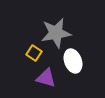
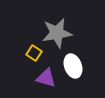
gray star: moved 1 px right
white ellipse: moved 5 px down
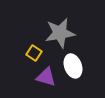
gray star: moved 3 px right
purple triangle: moved 1 px up
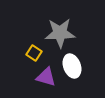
gray star: rotated 8 degrees clockwise
white ellipse: moved 1 px left
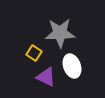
purple triangle: rotated 10 degrees clockwise
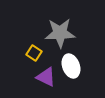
white ellipse: moved 1 px left
